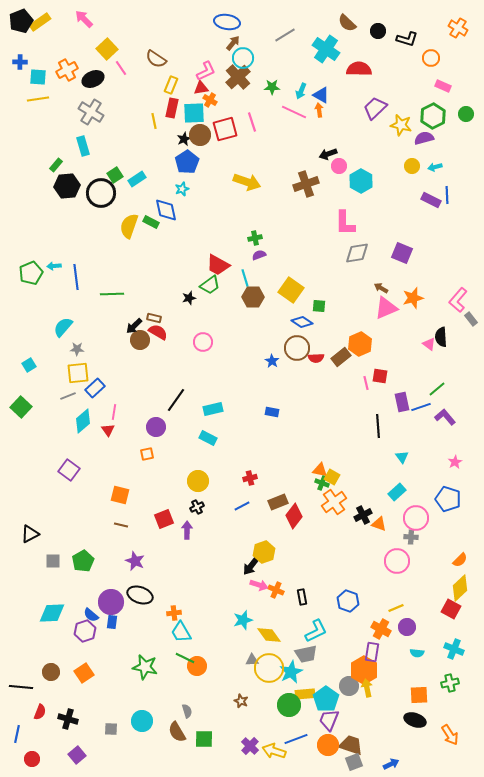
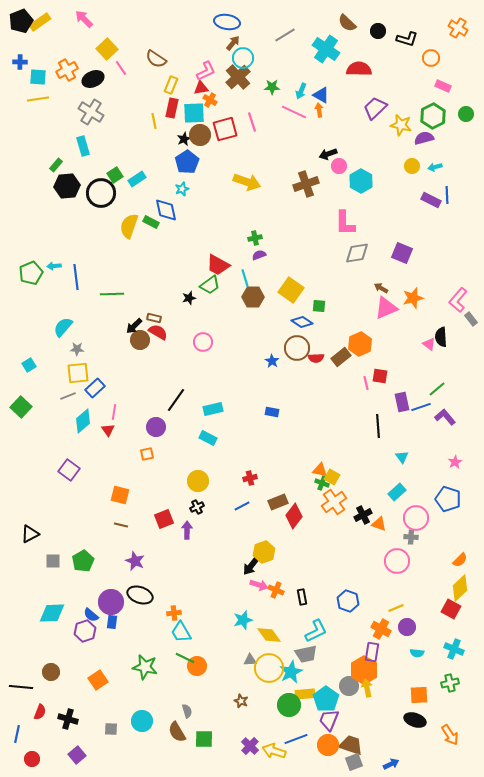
gray triangle at (252, 660): moved 2 px left
orange square at (84, 673): moved 14 px right, 7 px down
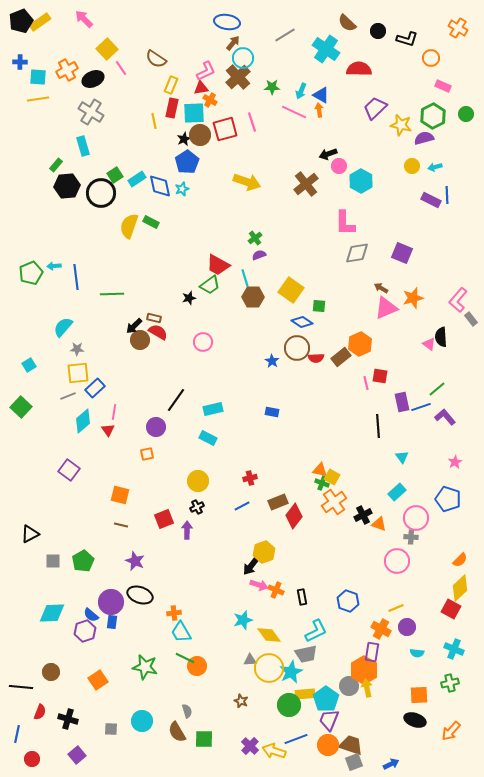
brown cross at (306, 184): rotated 20 degrees counterclockwise
blue diamond at (166, 210): moved 6 px left, 24 px up
green cross at (255, 238): rotated 24 degrees counterclockwise
orange arrow at (450, 735): moved 1 px right, 4 px up; rotated 75 degrees clockwise
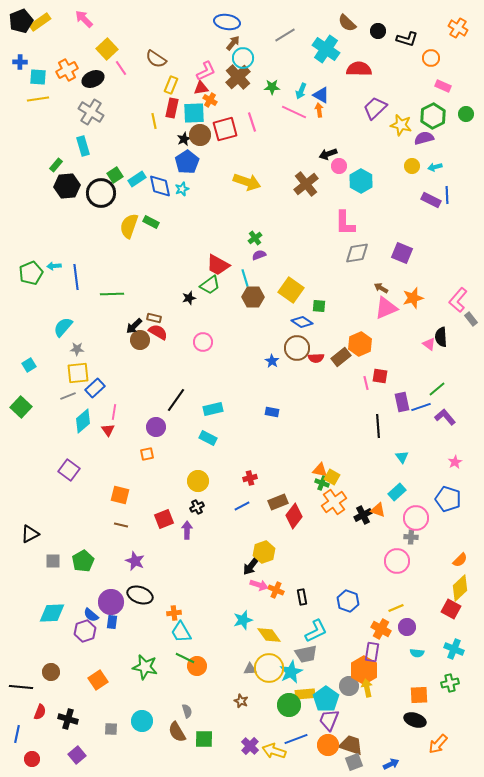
orange triangle at (379, 524): moved 1 px left, 14 px up
gray triangle at (250, 660): moved 9 px down
orange arrow at (451, 731): moved 13 px left, 13 px down
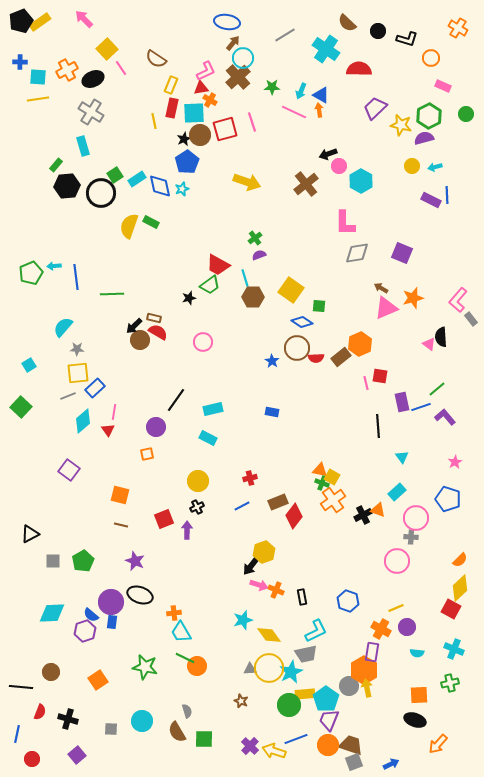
green hexagon at (433, 116): moved 4 px left
orange cross at (334, 502): moved 1 px left, 2 px up
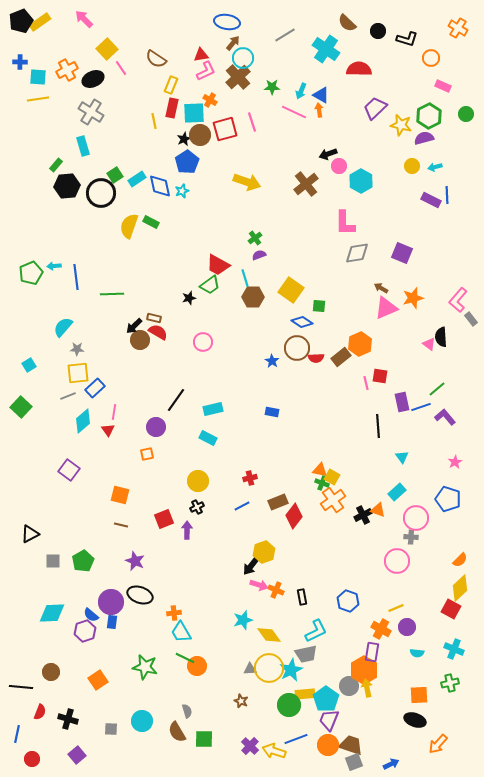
red triangle at (201, 88): moved 33 px up
cyan star at (182, 189): moved 2 px down
cyan star at (291, 672): moved 2 px up
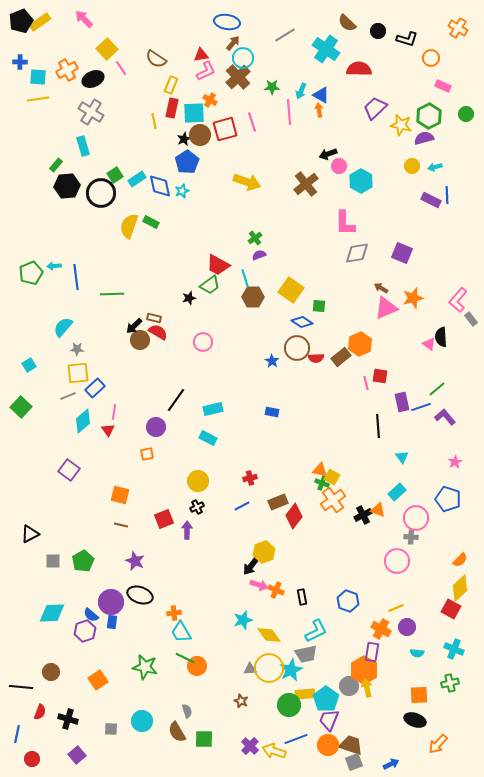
pink line at (294, 112): moved 5 px left; rotated 60 degrees clockwise
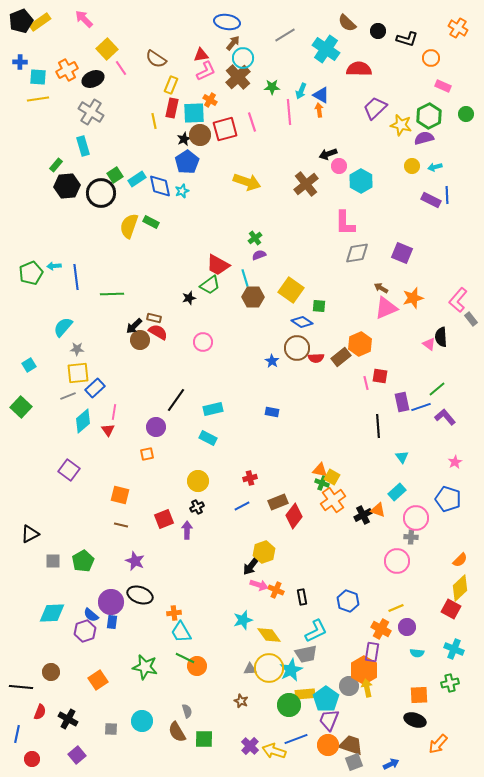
black cross at (68, 719): rotated 12 degrees clockwise
